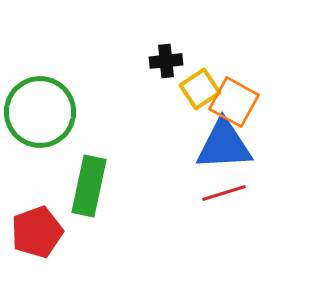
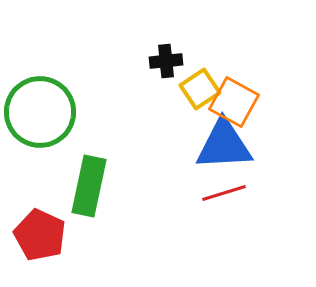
red pentagon: moved 3 px right, 3 px down; rotated 27 degrees counterclockwise
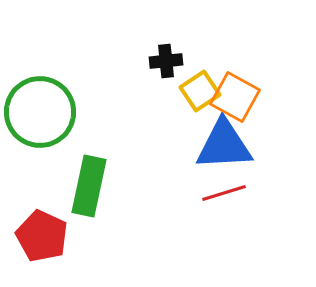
yellow square: moved 2 px down
orange square: moved 1 px right, 5 px up
red pentagon: moved 2 px right, 1 px down
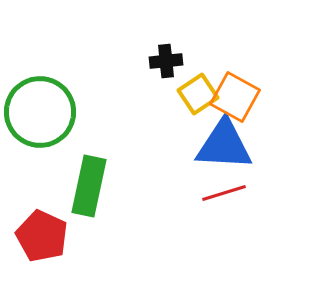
yellow square: moved 2 px left, 3 px down
blue triangle: rotated 6 degrees clockwise
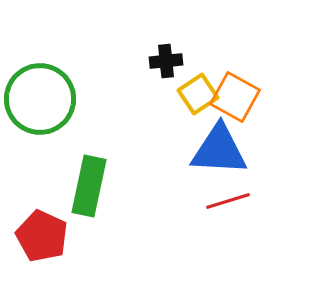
green circle: moved 13 px up
blue triangle: moved 5 px left, 5 px down
red line: moved 4 px right, 8 px down
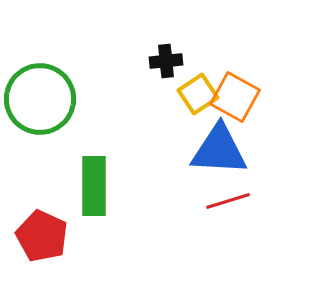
green rectangle: moved 5 px right; rotated 12 degrees counterclockwise
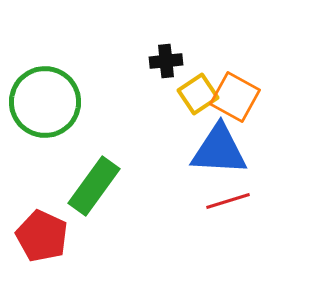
green circle: moved 5 px right, 3 px down
green rectangle: rotated 36 degrees clockwise
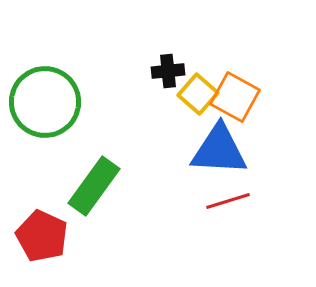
black cross: moved 2 px right, 10 px down
yellow square: rotated 15 degrees counterclockwise
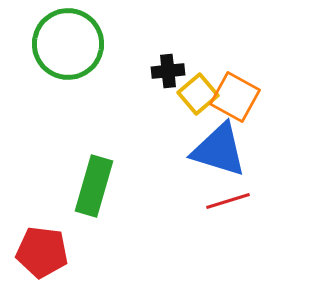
yellow square: rotated 9 degrees clockwise
green circle: moved 23 px right, 58 px up
blue triangle: rotated 14 degrees clockwise
green rectangle: rotated 20 degrees counterclockwise
red pentagon: moved 16 px down; rotated 18 degrees counterclockwise
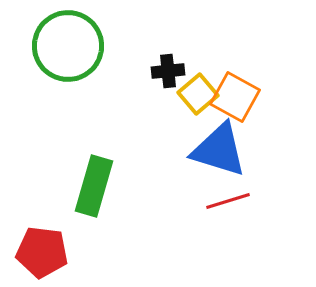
green circle: moved 2 px down
